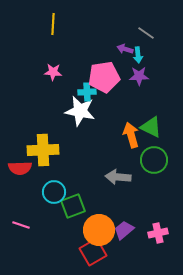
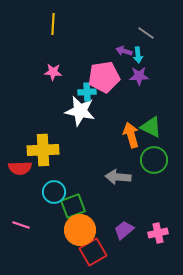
purple arrow: moved 1 px left, 2 px down
orange circle: moved 19 px left
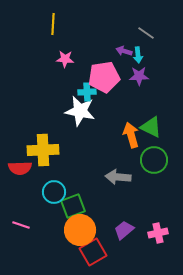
pink star: moved 12 px right, 13 px up
